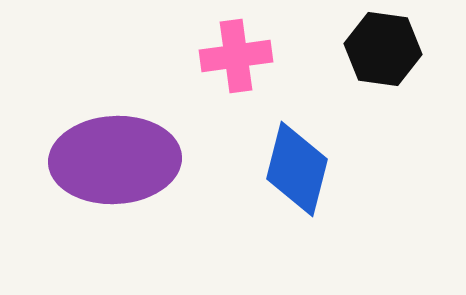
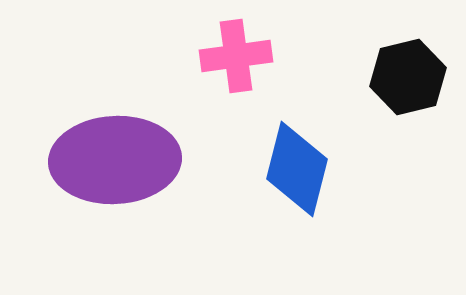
black hexagon: moved 25 px right, 28 px down; rotated 22 degrees counterclockwise
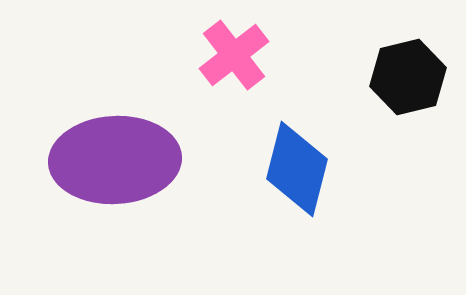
pink cross: moved 2 px left, 1 px up; rotated 30 degrees counterclockwise
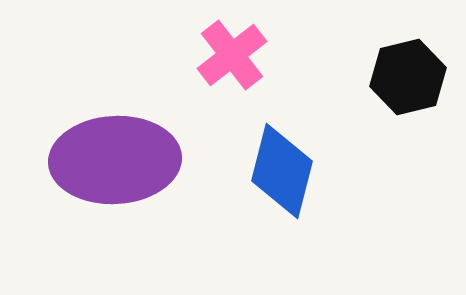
pink cross: moved 2 px left
blue diamond: moved 15 px left, 2 px down
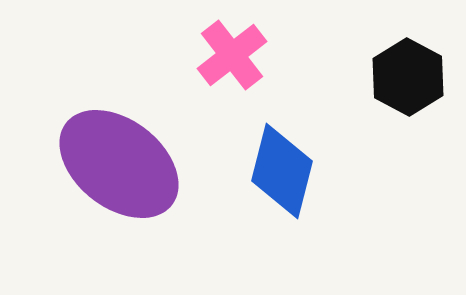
black hexagon: rotated 18 degrees counterclockwise
purple ellipse: moved 4 px right, 4 px down; rotated 41 degrees clockwise
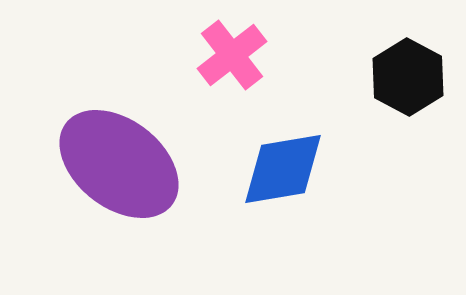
blue diamond: moved 1 px right, 2 px up; rotated 66 degrees clockwise
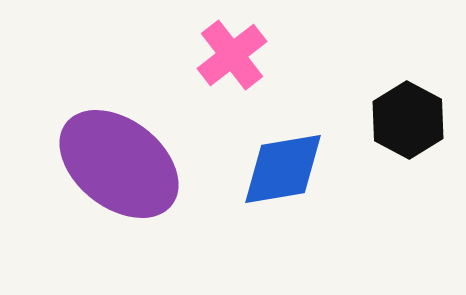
black hexagon: moved 43 px down
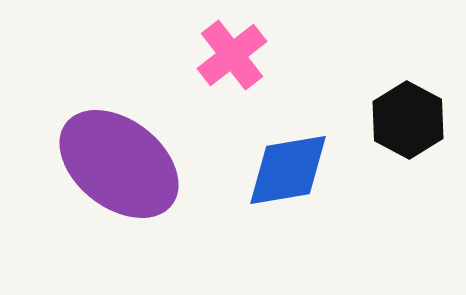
blue diamond: moved 5 px right, 1 px down
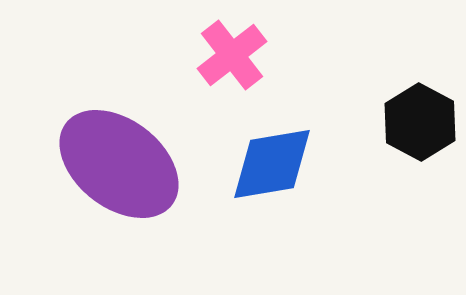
black hexagon: moved 12 px right, 2 px down
blue diamond: moved 16 px left, 6 px up
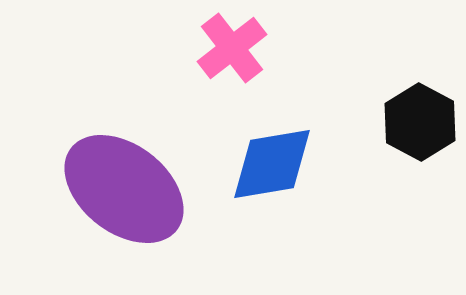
pink cross: moved 7 px up
purple ellipse: moved 5 px right, 25 px down
